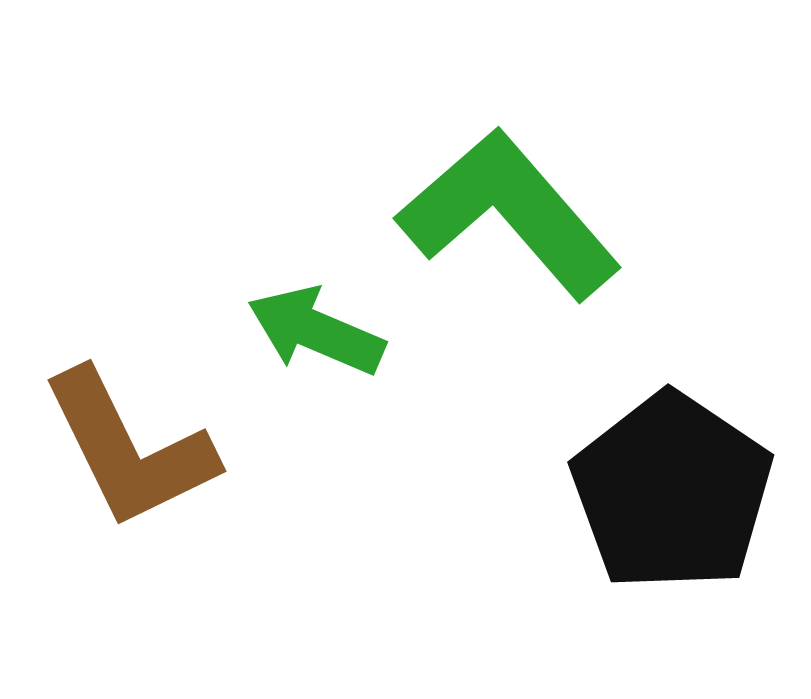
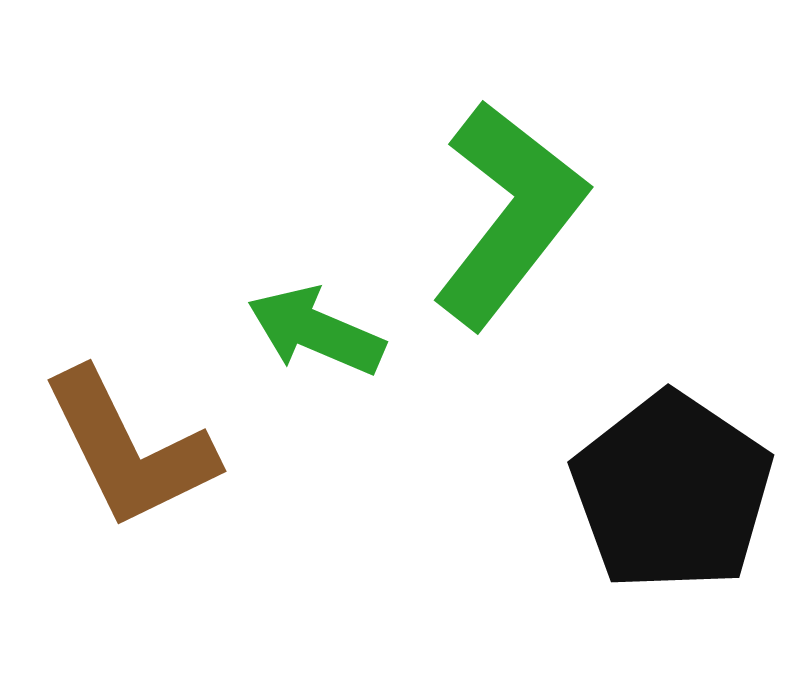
green L-shape: rotated 79 degrees clockwise
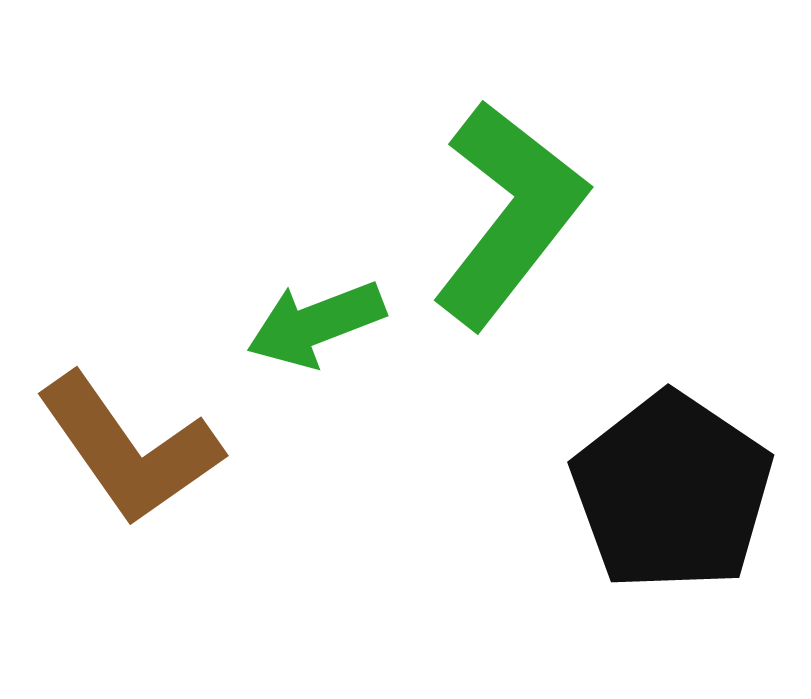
green arrow: moved 7 px up; rotated 44 degrees counterclockwise
brown L-shape: rotated 9 degrees counterclockwise
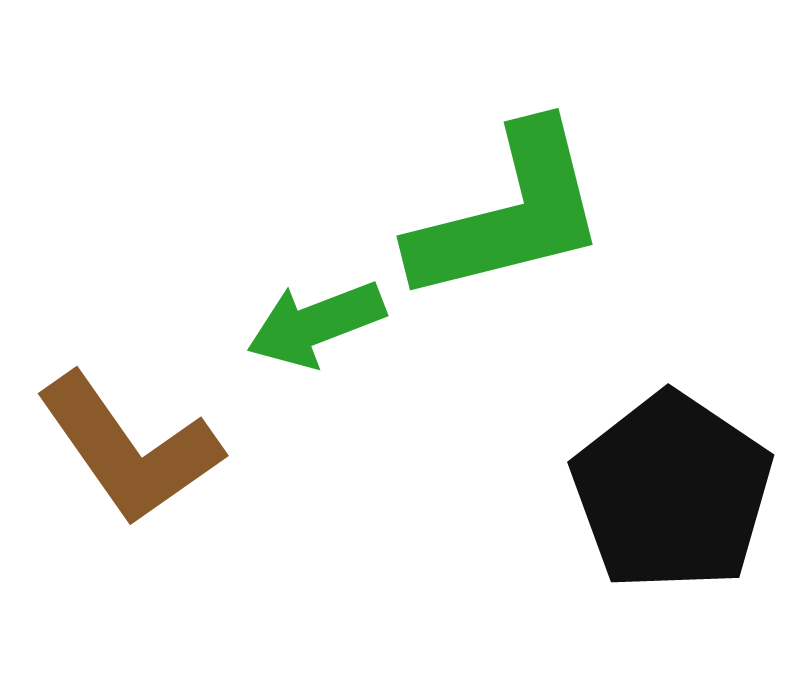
green L-shape: rotated 38 degrees clockwise
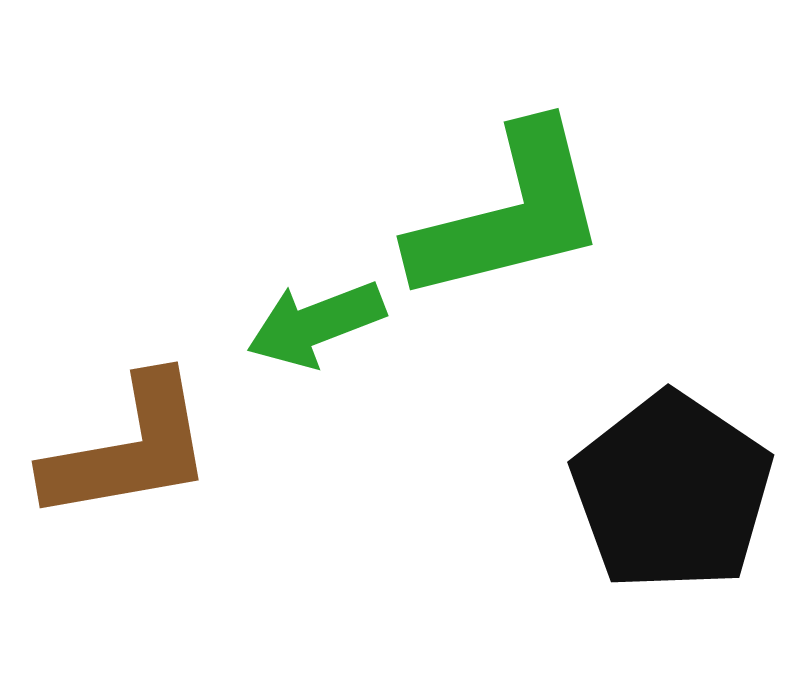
brown L-shape: rotated 65 degrees counterclockwise
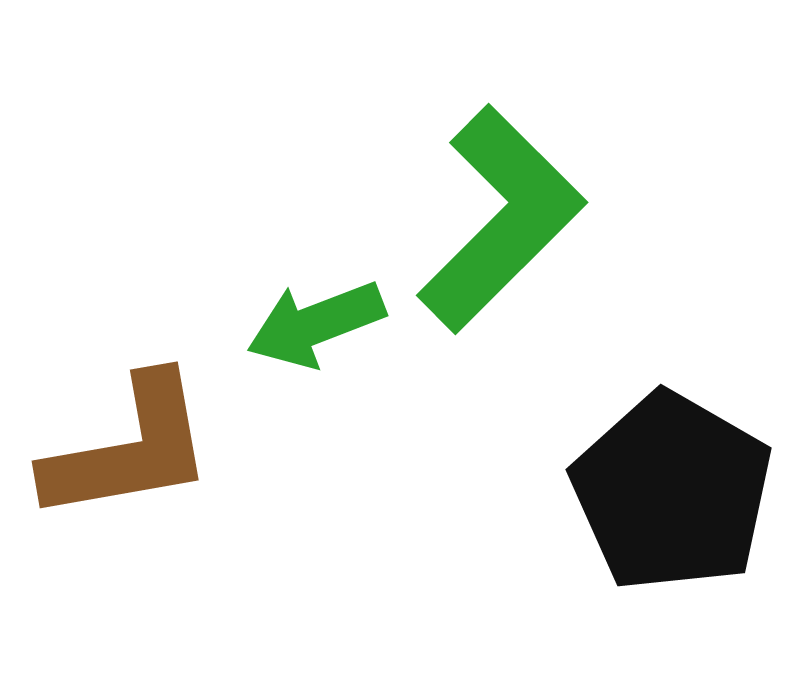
green L-shape: moved 8 px left, 5 px down; rotated 31 degrees counterclockwise
black pentagon: rotated 4 degrees counterclockwise
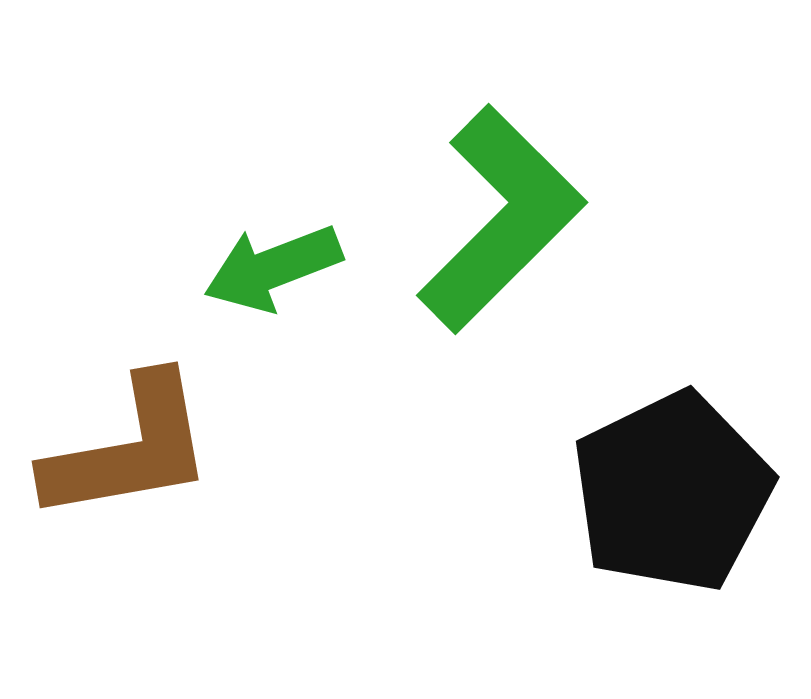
green arrow: moved 43 px left, 56 px up
black pentagon: rotated 16 degrees clockwise
